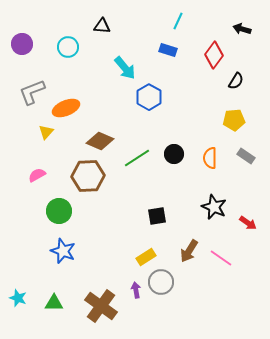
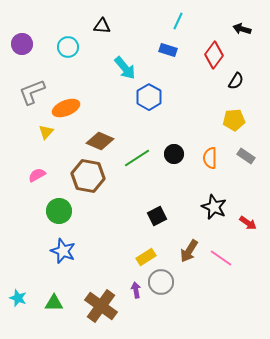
brown hexagon: rotated 12 degrees clockwise
black square: rotated 18 degrees counterclockwise
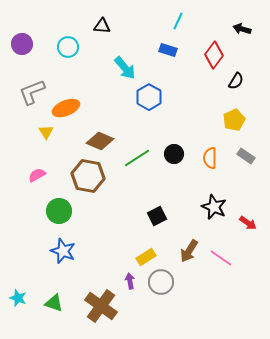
yellow pentagon: rotated 20 degrees counterclockwise
yellow triangle: rotated 14 degrees counterclockwise
purple arrow: moved 6 px left, 9 px up
green triangle: rotated 18 degrees clockwise
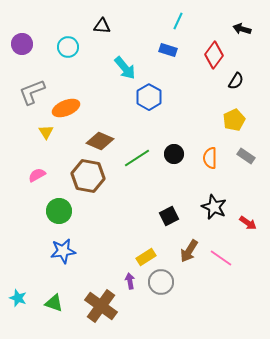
black square: moved 12 px right
blue star: rotated 30 degrees counterclockwise
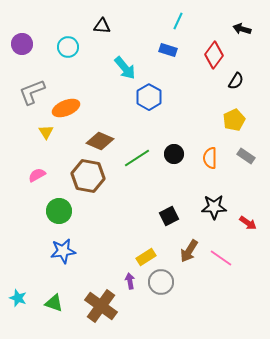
black star: rotated 25 degrees counterclockwise
